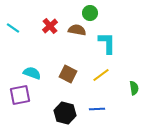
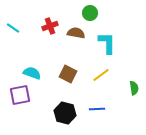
red cross: rotated 21 degrees clockwise
brown semicircle: moved 1 px left, 3 px down
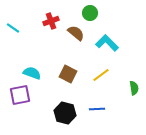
red cross: moved 1 px right, 5 px up
brown semicircle: rotated 30 degrees clockwise
cyan L-shape: rotated 45 degrees counterclockwise
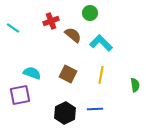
brown semicircle: moved 3 px left, 2 px down
cyan L-shape: moved 6 px left
yellow line: rotated 42 degrees counterclockwise
green semicircle: moved 1 px right, 3 px up
blue line: moved 2 px left
black hexagon: rotated 20 degrees clockwise
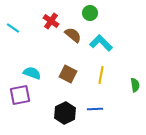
red cross: rotated 35 degrees counterclockwise
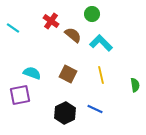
green circle: moved 2 px right, 1 px down
yellow line: rotated 24 degrees counterclockwise
blue line: rotated 28 degrees clockwise
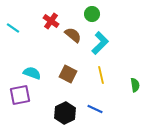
cyan L-shape: moved 1 px left; rotated 90 degrees clockwise
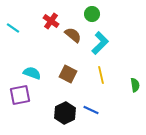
blue line: moved 4 px left, 1 px down
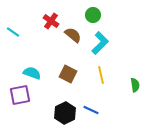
green circle: moved 1 px right, 1 px down
cyan line: moved 4 px down
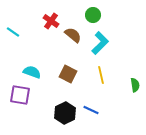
cyan semicircle: moved 1 px up
purple square: rotated 20 degrees clockwise
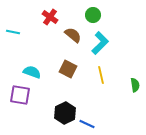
red cross: moved 1 px left, 4 px up
cyan line: rotated 24 degrees counterclockwise
brown square: moved 5 px up
blue line: moved 4 px left, 14 px down
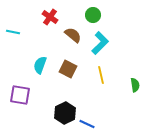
cyan semicircle: moved 8 px right, 7 px up; rotated 90 degrees counterclockwise
